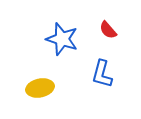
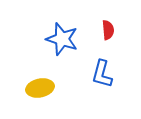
red semicircle: rotated 144 degrees counterclockwise
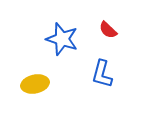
red semicircle: rotated 138 degrees clockwise
yellow ellipse: moved 5 px left, 4 px up
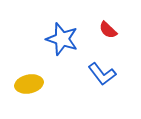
blue L-shape: rotated 52 degrees counterclockwise
yellow ellipse: moved 6 px left
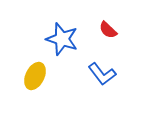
yellow ellipse: moved 6 px right, 8 px up; rotated 52 degrees counterclockwise
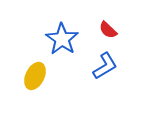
blue star: rotated 16 degrees clockwise
blue L-shape: moved 3 px right, 8 px up; rotated 84 degrees counterclockwise
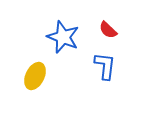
blue star: moved 1 px right, 2 px up; rotated 12 degrees counterclockwise
blue L-shape: rotated 52 degrees counterclockwise
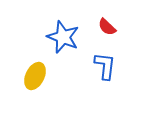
red semicircle: moved 1 px left, 3 px up
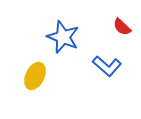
red semicircle: moved 15 px right
blue L-shape: moved 2 px right; rotated 124 degrees clockwise
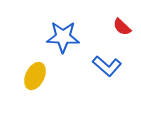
blue star: rotated 20 degrees counterclockwise
